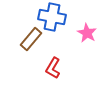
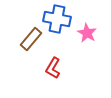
blue cross: moved 5 px right, 2 px down
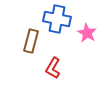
brown rectangle: moved 2 px down; rotated 25 degrees counterclockwise
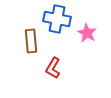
brown rectangle: rotated 20 degrees counterclockwise
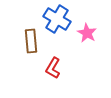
blue cross: rotated 20 degrees clockwise
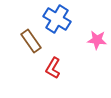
pink star: moved 10 px right, 7 px down; rotated 24 degrees counterclockwise
brown rectangle: rotated 30 degrees counterclockwise
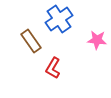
blue cross: moved 2 px right; rotated 24 degrees clockwise
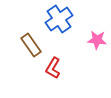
brown rectangle: moved 4 px down
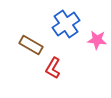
blue cross: moved 7 px right, 5 px down
brown rectangle: rotated 25 degrees counterclockwise
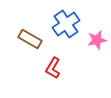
pink star: rotated 18 degrees counterclockwise
brown rectangle: moved 1 px left, 6 px up
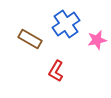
red L-shape: moved 3 px right, 3 px down
